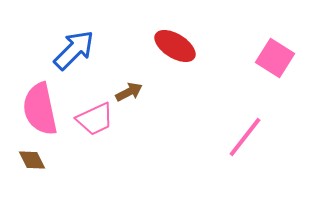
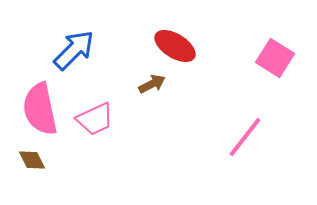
brown arrow: moved 23 px right, 8 px up
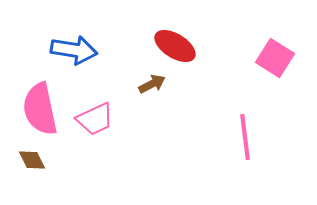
blue arrow: rotated 54 degrees clockwise
pink line: rotated 45 degrees counterclockwise
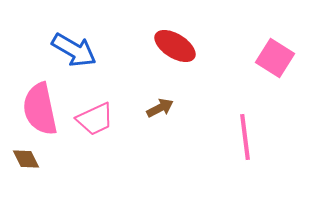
blue arrow: rotated 21 degrees clockwise
brown arrow: moved 8 px right, 24 px down
brown diamond: moved 6 px left, 1 px up
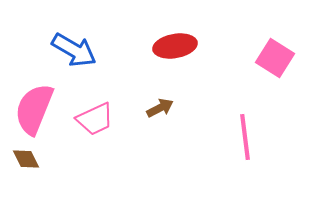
red ellipse: rotated 42 degrees counterclockwise
pink semicircle: moved 6 px left; rotated 34 degrees clockwise
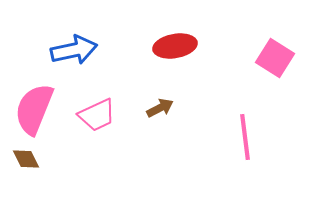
blue arrow: rotated 42 degrees counterclockwise
pink trapezoid: moved 2 px right, 4 px up
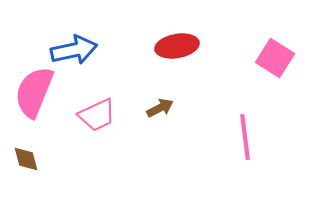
red ellipse: moved 2 px right
pink semicircle: moved 17 px up
brown diamond: rotated 12 degrees clockwise
